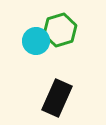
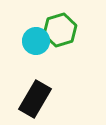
black rectangle: moved 22 px left, 1 px down; rotated 6 degrees clockwise
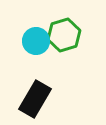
green hexagon: moved 4 px right, 5 px down
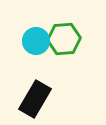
green hexagon: moved 4 px down; rotated 12 degrees clockwise
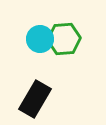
cyan circle: moved 4 px right, 2 px up
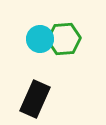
black rectangle: rotated 6 degrees counterclockwise
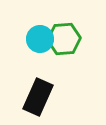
black rectangle: moved 3 px right, 2 px up
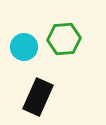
cyan circle: moved 16 px left, 8 px down
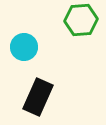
green hexagon: moved 17 px right, 19 px up
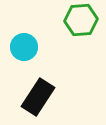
black rectangle: rotated 9 degrees clockwise
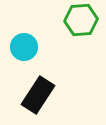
black rectangle: moved 2 px up
